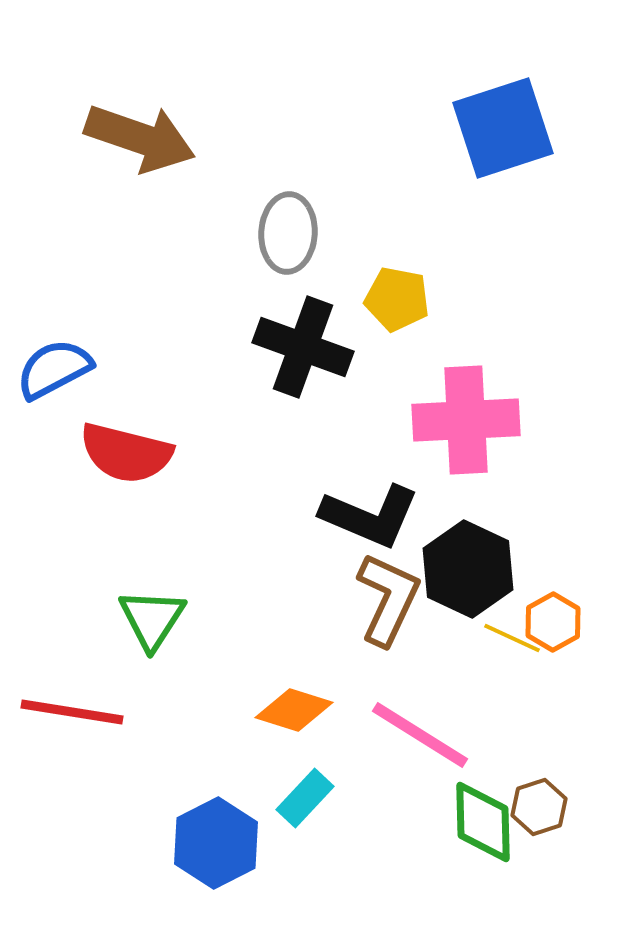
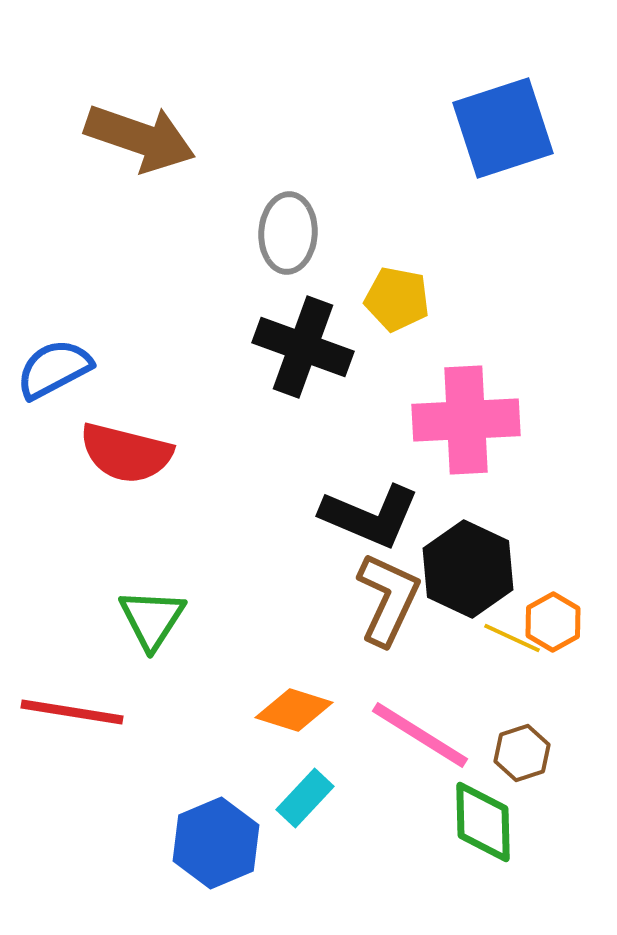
brown hexagon: moved 17 px left, 54 px up
blue hexagon: rotated 4 degrees clockwise
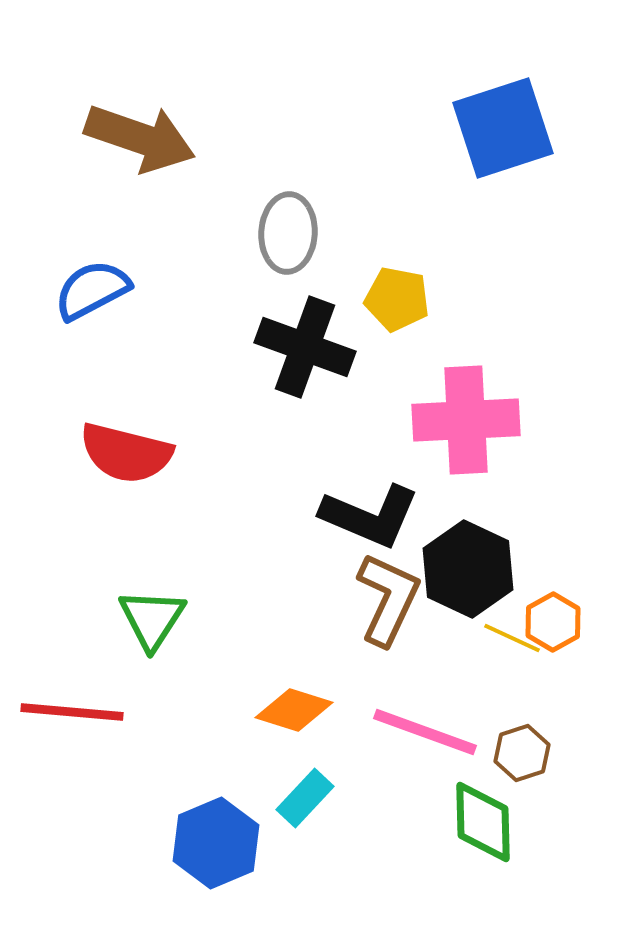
black cross: moved 2 px right
blue semicircle: moved 38 px right, 79 px up
red line: rotated 4 degrees counterclockwise
pink line: moved 5 px right, 3 px up; rotated 12 degrees counterclockwise
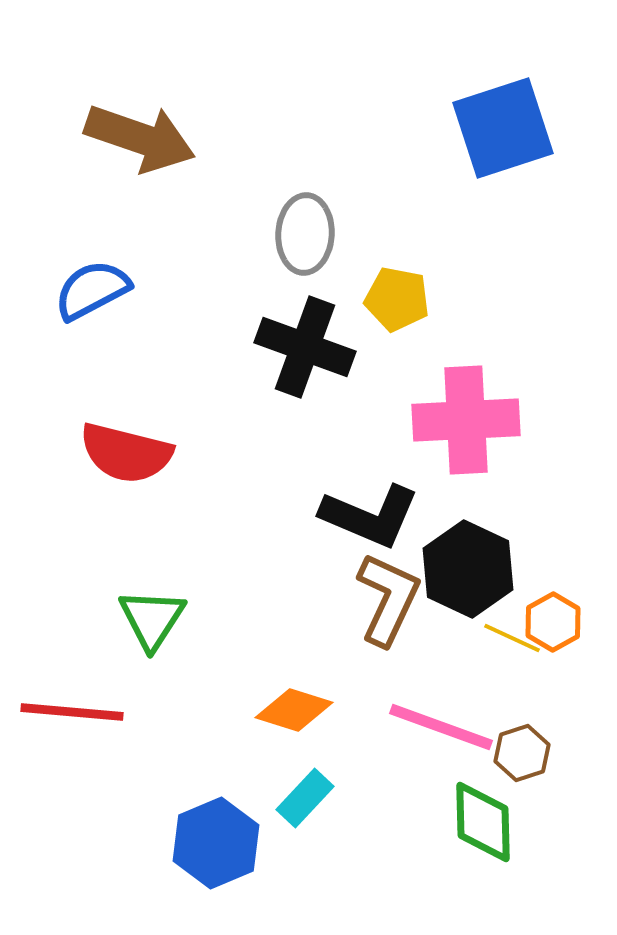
gray ellipse: moved 17 px right, 1 px down
pink line: moved 16 px right, 5 px up
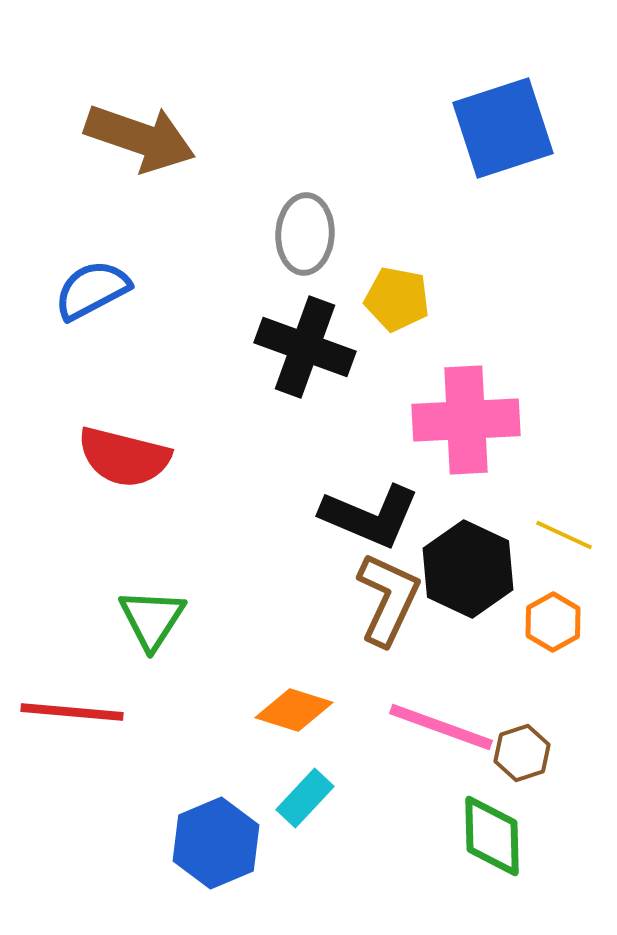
red semicircle: moved 2 px left, 4 px down
yellow line: moved 52 px right, 103 px up
green diamond: moved 9 px right, 14 px down
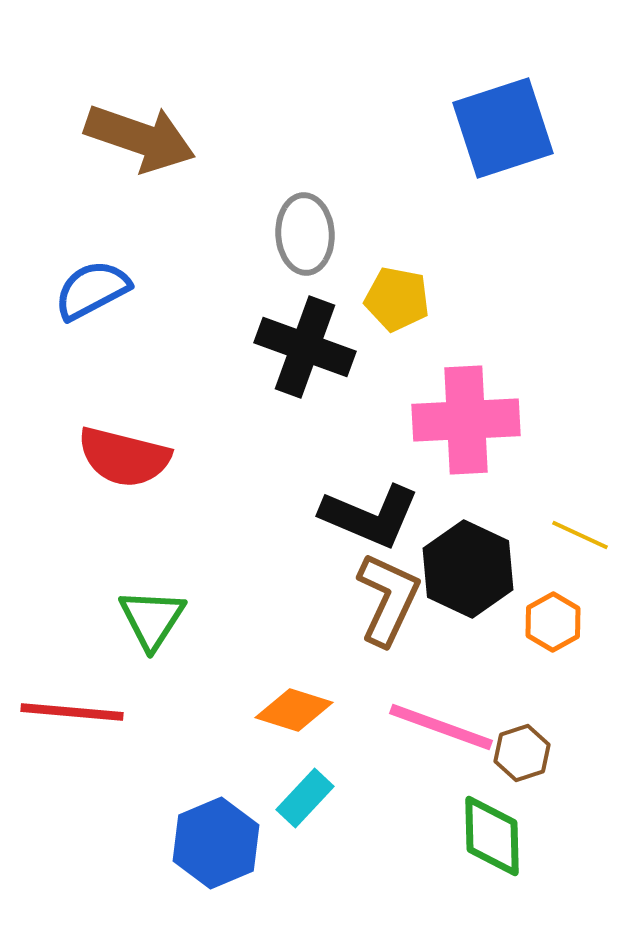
gray ellipse: rotated 6 degrees counterclockwise
yellow line: moved 16 px right
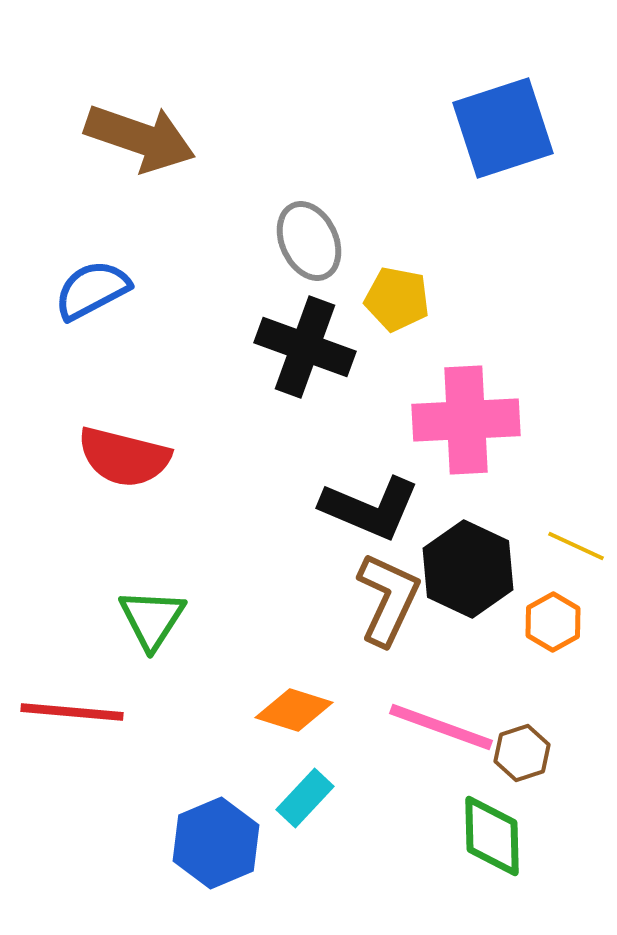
gray ellipse: moved 4 px right, 7 px down; rotated 22 degrees counterclockwise
black L-shape: moved 8 px up
yellow line: moved 4 px left, 11 px down
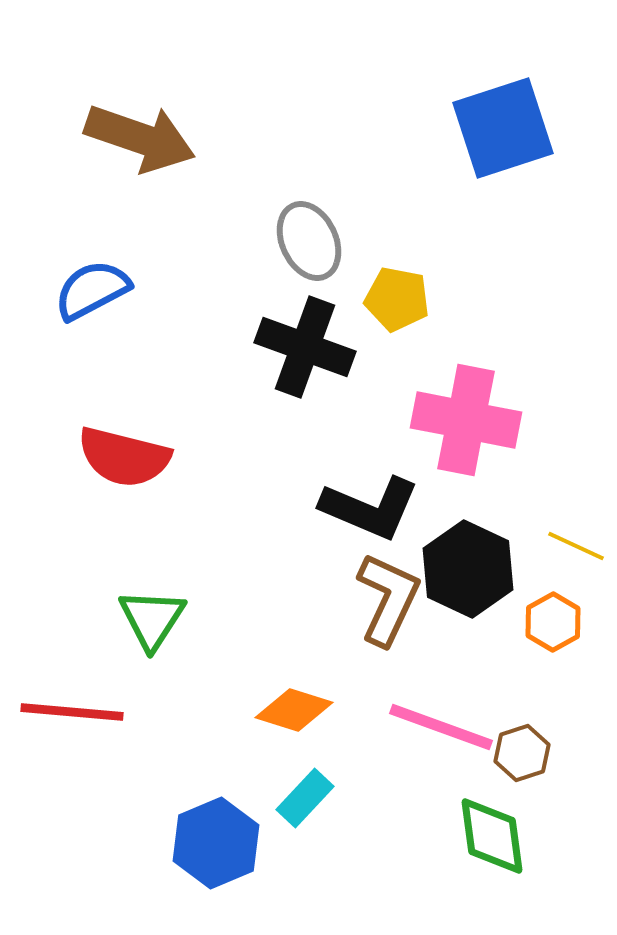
pink cross: rotated 14 degrees clockwise
green diamond: rotated 6 degrees counterclockwise
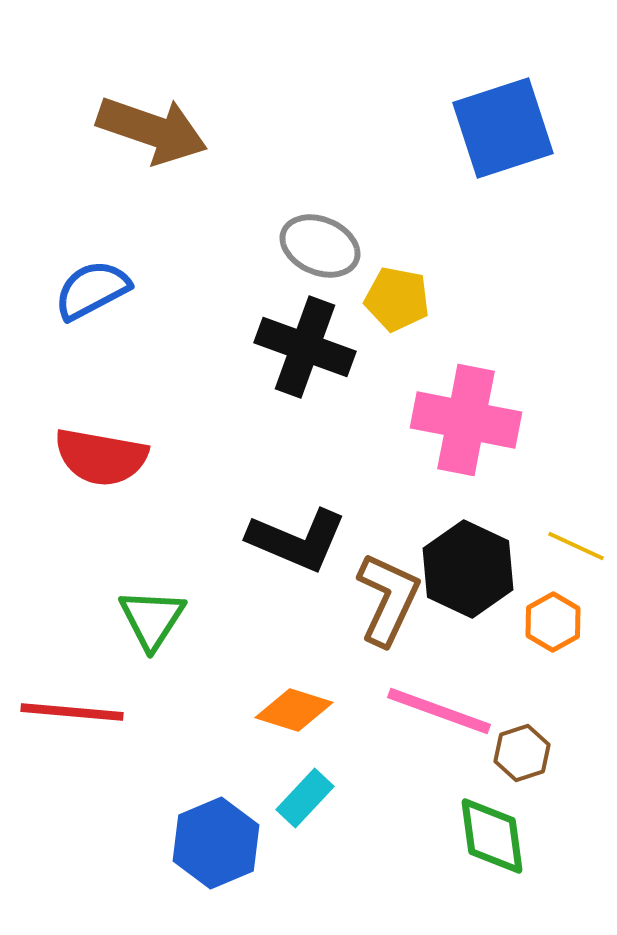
brown arrow: moved 12 px right, 8 px up
gray ellipse: moved 11 px right, 5 px down; rotated 42 degrees counterclockwise
red semicircle: moved 23 px left; rotated 4 degrees counterclockwise
black L-shape: moved 73 px left, 32 px down
pink line: moved 2 px left, 16 px up
